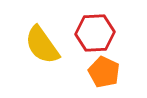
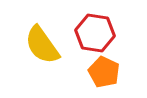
red hexagon: rotated 12 degrees clockwise
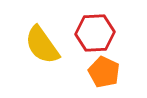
red hexagon: rotated 12 degrees counterclockwise
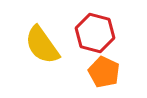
red hexagon: rotated 18 degrees clockwise
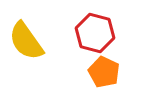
yellow semicircle: moved 16 px left, 4 px up
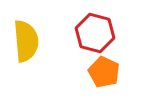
yellow semicircle: rotated 150 degrees counterclockwise
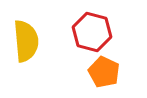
red hexagon: moved 3 px left, 1 px up
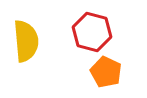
orange pentagon: moved 2 px right
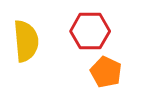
red hexagon: moved 2 px left, 1 px up; rotated 15 degrees counterclockwise
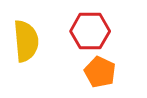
orange pentagon: moved 6 px left
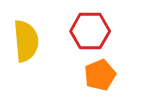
orange pentagon: moved 3 px down; rotated 24 degrees clockwise
